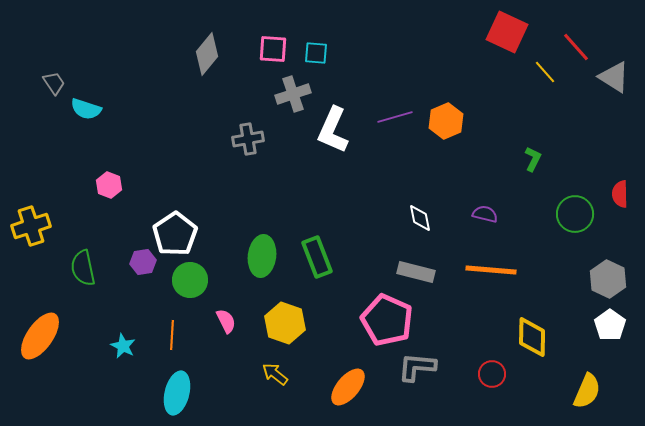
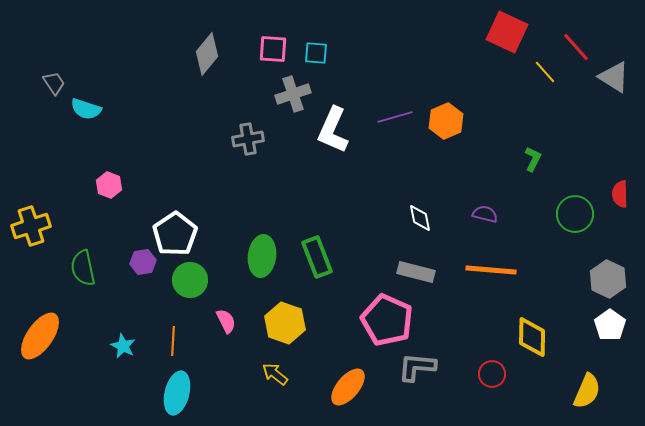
orange line at (172, 335): moved 1 px right, 6 px down
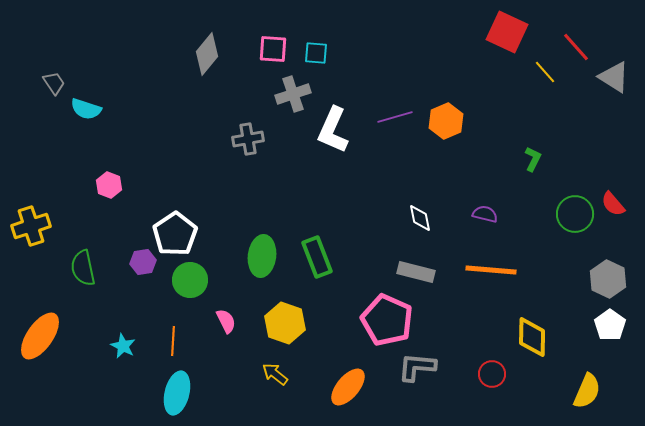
red semicircle at (620, 194): moved 7 px left, 10 px down; rotated 40 degrees counterclockwise
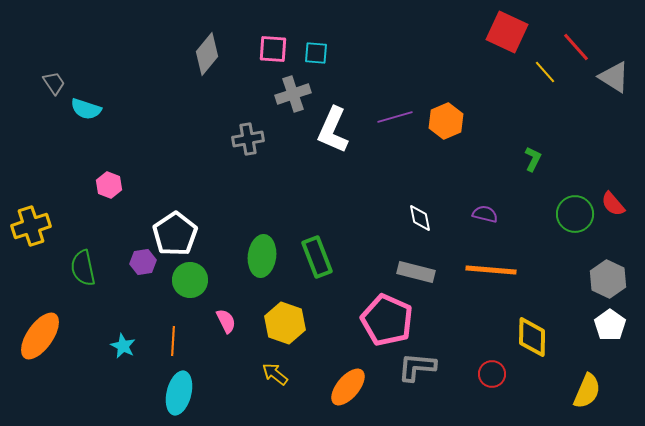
cyan ellipse at (177, 393): moved 2 px right
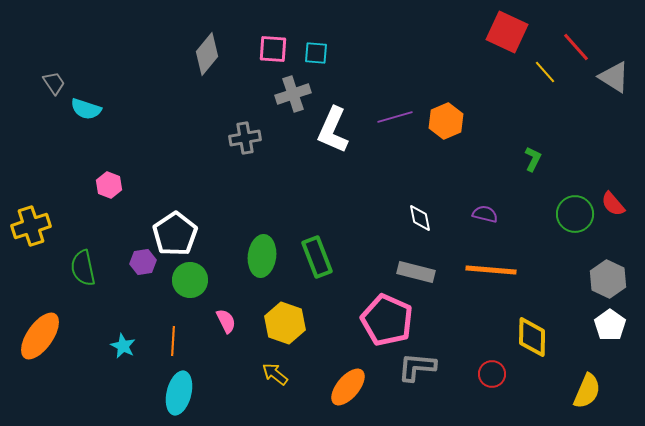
gray cross at (248, 139): moved 3 px left, 1 px up
